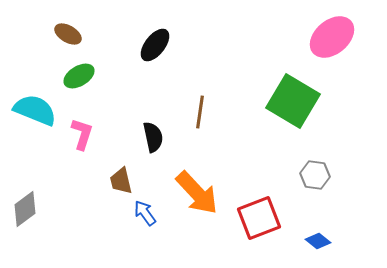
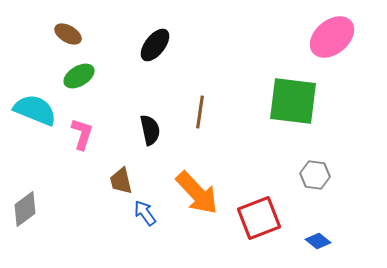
green square: rotated 24 degrees counterclockwise
black semicircle: moved 3 px left, 7 px up
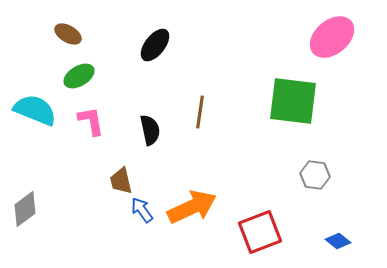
pink L-shape: moved 9 px right, 13 px up; rotated 28 degrees counterclockwise
orange arrow: moved 5 px left, 14 px down; rotated 72 degrees counterclockwise
blue arrow: moved 3 px left, 3 px up
red square: moved 1 px right, 14 px down
blue diamond: moved 20 px right
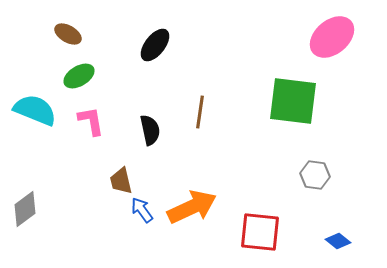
red square: rotated 27 degrees clockwise
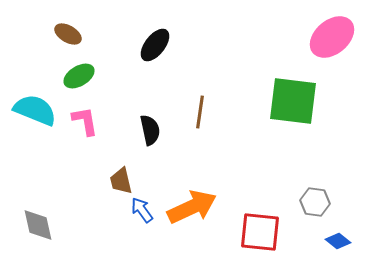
pink L-shape: moved 6 px left
gray hexagon: moved 27 px down
gray diamond: moved 13 px right, 16 px down; rotated 66 degrees counterclockwise
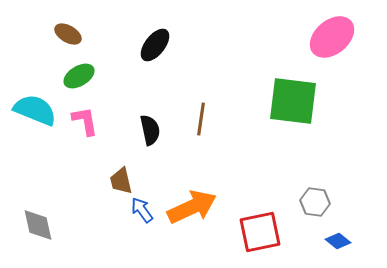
brown line: moved 1 px right, 7 px down
red square: rotated 18 degrees counterclockwise
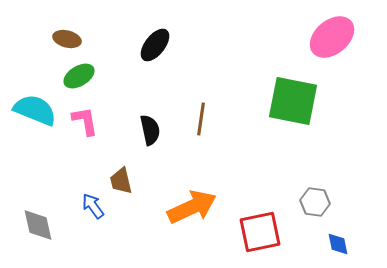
brown ellipse: moved 1 px left, 5 px down; rotated 16 degrees counterclockwise
green square: rotated 4 degrees clockwise
blue arrow: moved 49 px left, 4 px up
blue diamond: moved 3 px down; rotated 40 degrees clockwise
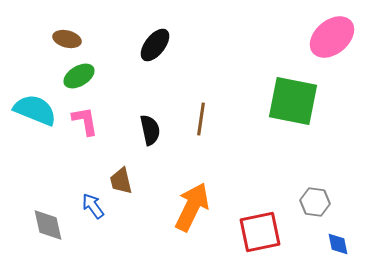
orange arrow: rotated 39 degrees counterclockwise
gray diamond: moved 10 px right
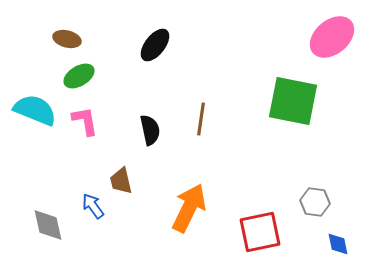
orange arrow: moved 3 px left, 1 px down
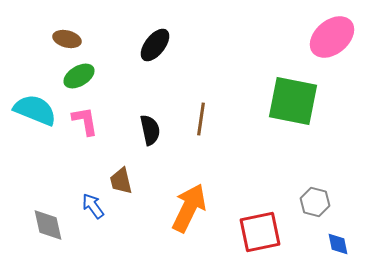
gray hexagon: rotated 8 degrees clockwise
